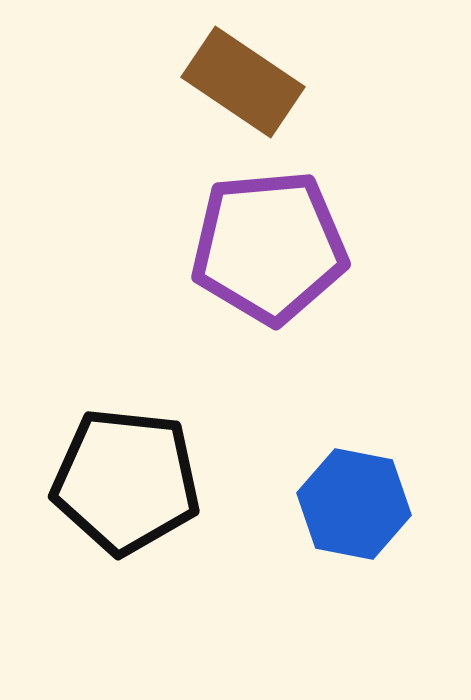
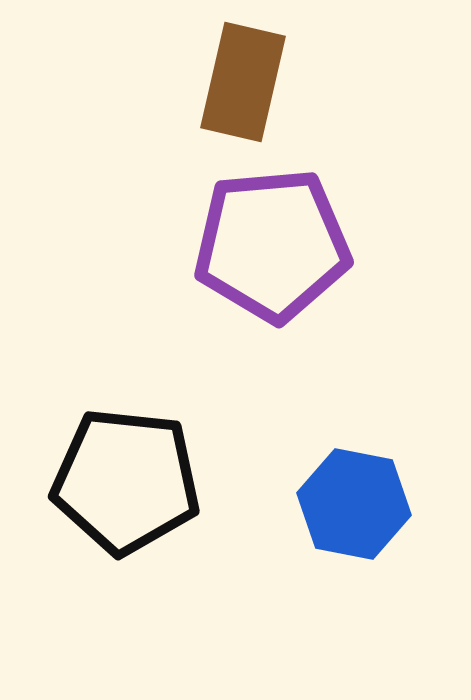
brown rectangle: rotated 69 degrees clockwise
purple pentagon: moved 3 px right, 2 px up
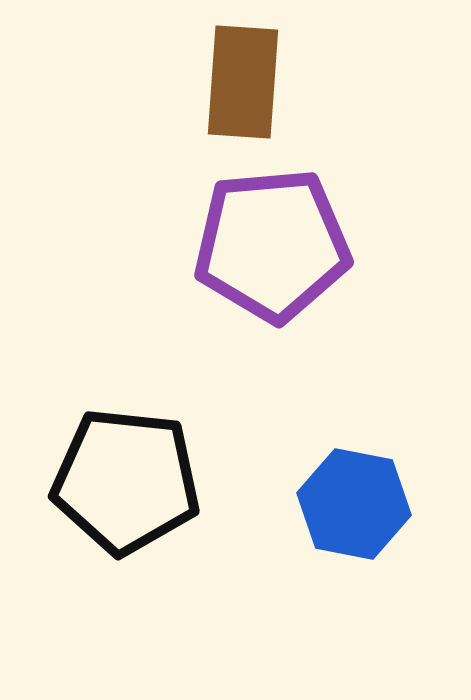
brown rectangle: rotated 9 degrees counterclockwise
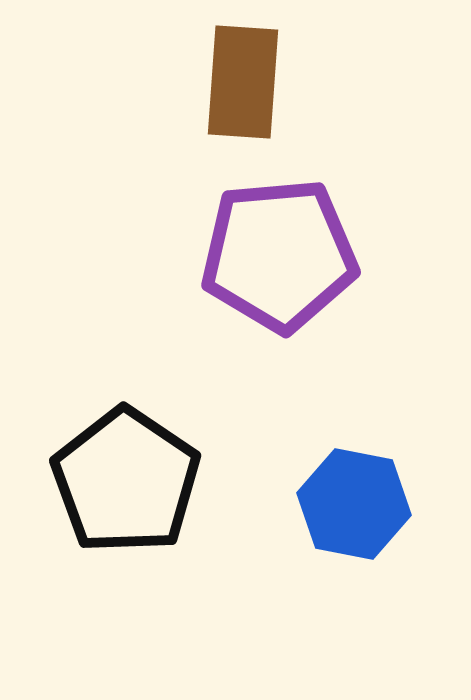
purple pentagon: moved 7 px right, 10 px down
black pentagon: rotated 28 degrees clockwise
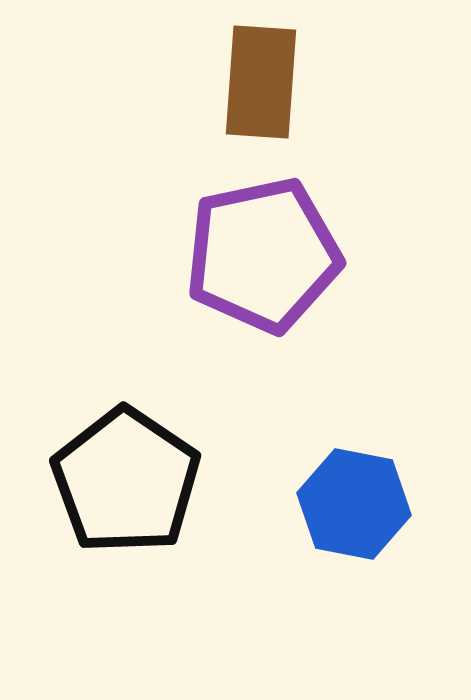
brown rectangle: moved 18 px right
purple pentagon: moved 16 px left; rotated 7 degrees counterclockwise
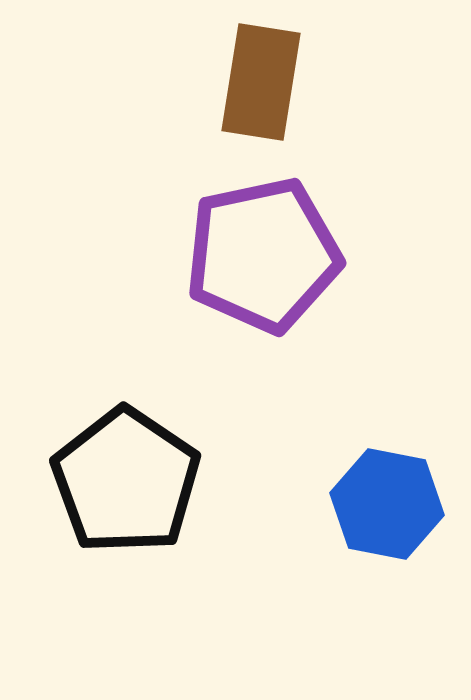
brown rectangle: rotated 5 degrees clockwise
blue hexagon: moved 33 px right
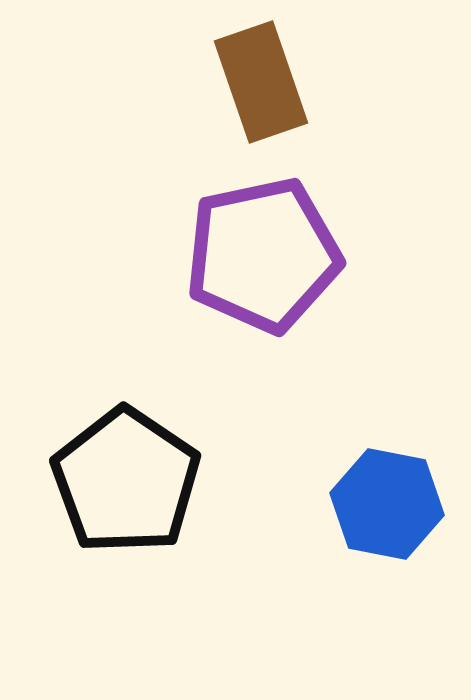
brown rectangle: rotated 28 degrees counterclockwise
